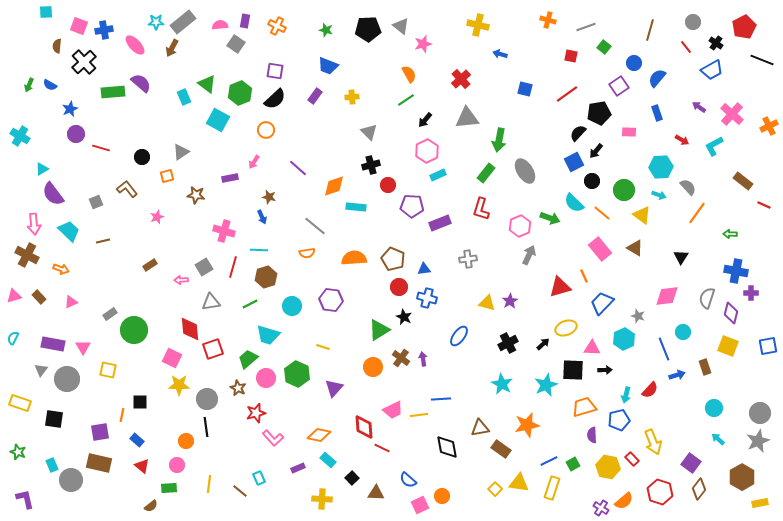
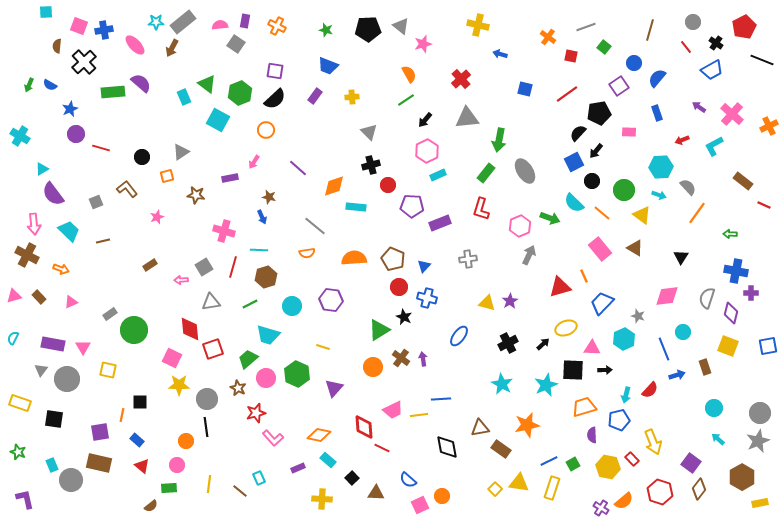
orange cross at (548, 20): moved 17 px down; rotated 21 degrees clockwise
red arrow at (682, 140): rotated 128 degrees clockwise
blue triangle at (424, 269): moved 3 px up; rotated 40 degrees counterclockwise
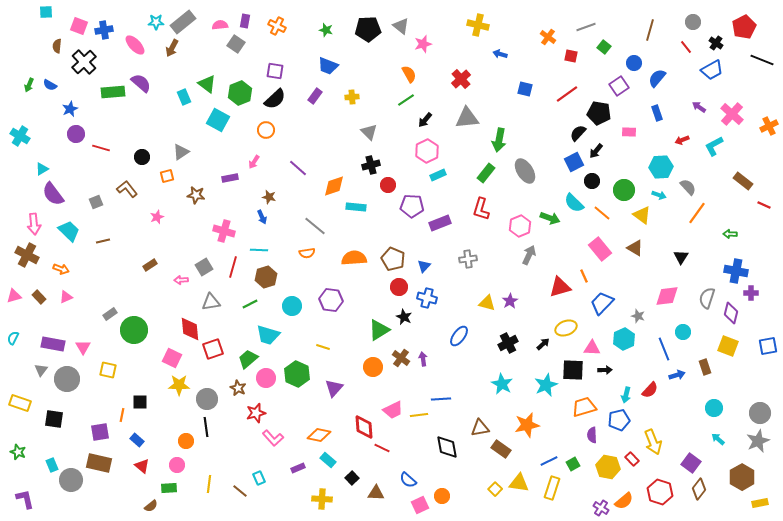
black pentagon at (599, 113): rotated 20 degrees clockwise
pink triangle at (71, 302): moved 5 px left, 5 px up
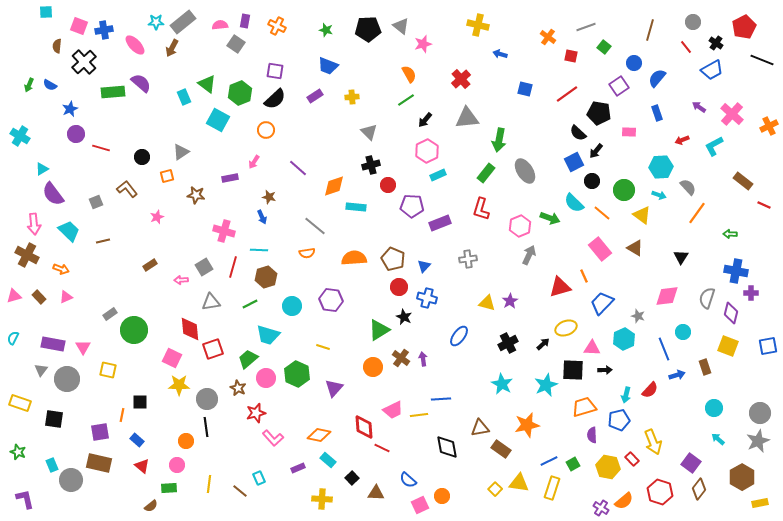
purple rectangle at (315, 96): rotated 21 degrees clockwise
black semicircle at (578, 133): rotated 90 degrees counterclockwise
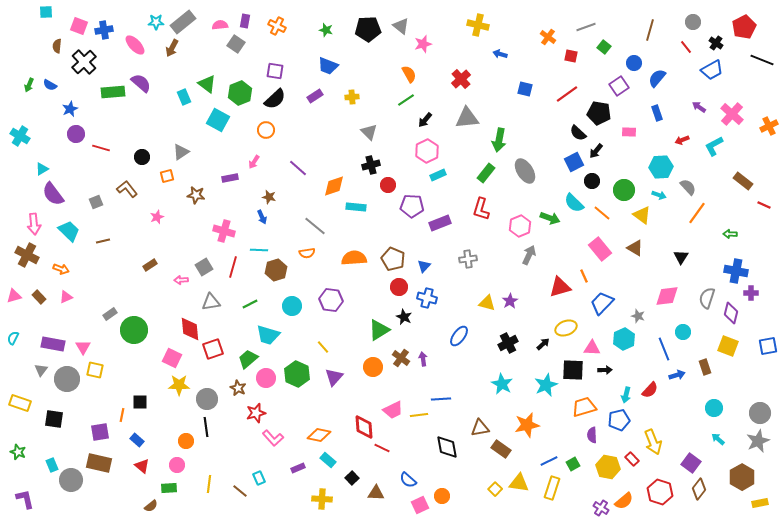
brown hexagon at (266, 277): moved 10 px right, 7 px up
yellow line at (323, 347): rotated 32 degrees clockwise
yellow square at (108, 370): moved 13 px left
purple triangle at (334, 388): moved 11 px up
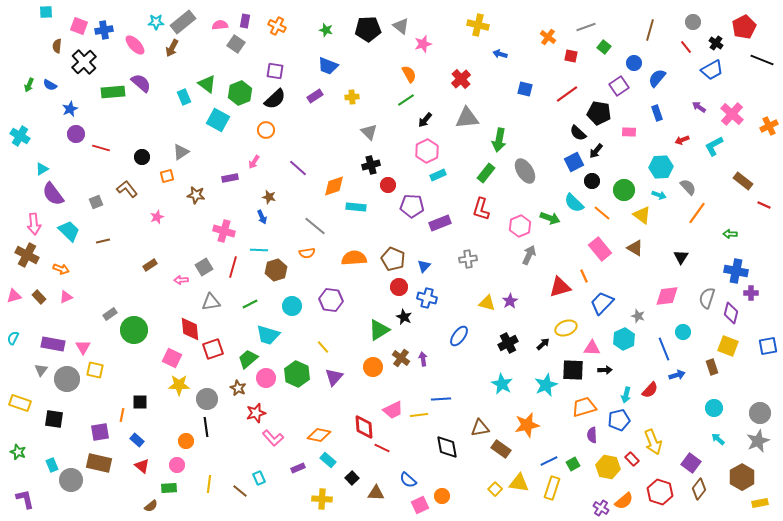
brown rectangle at (705, 367): moved 7 px right
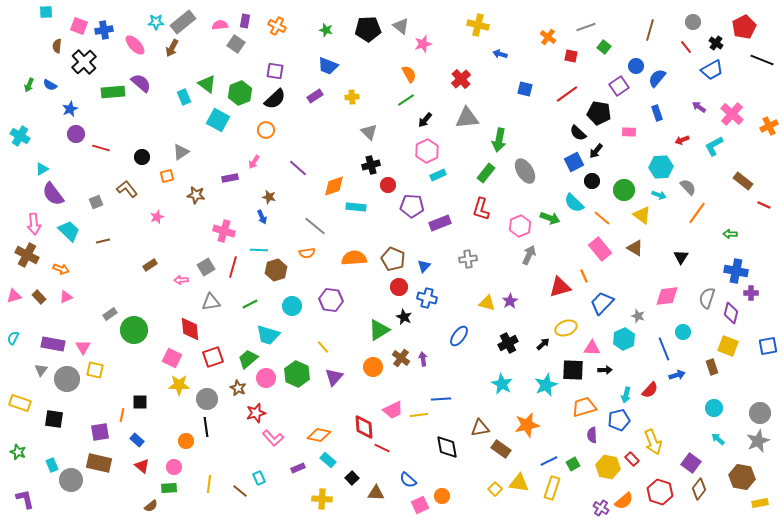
blue circle at (634, 63): moved 2 px right, 3 px down
orange line at (602, 213): moved 5 px down
gray square at (204, 267): moved 2 px right
red square at (213, 349): moved 8 px down
pink circle at (177, 465): moved 3 px left, 2 px down
brown hexagon at (742, 477): rotated 20 degrees counterclockwise
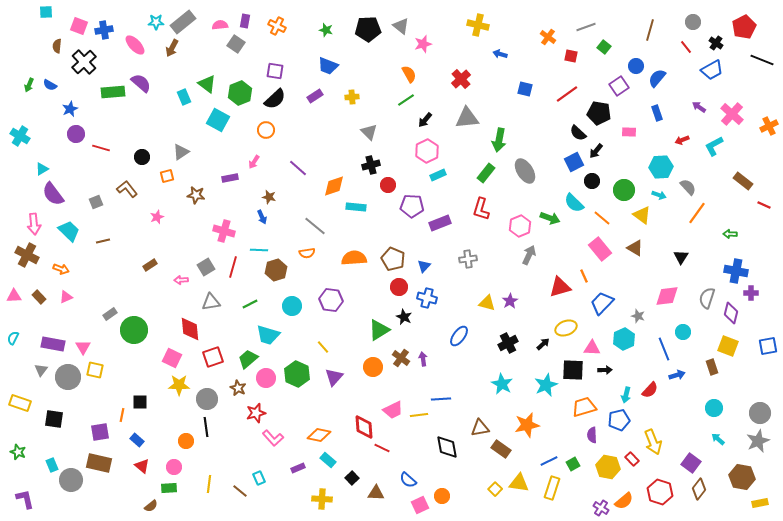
pink triangle at (14, 296): rotated 14 degrees clockwise
gray circle at (67, 379): moved 1 px right, 2 px up
